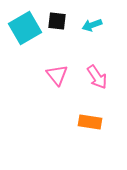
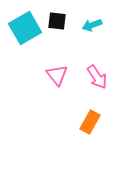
orange rectangle: rotated 70 degrees counterclockwise
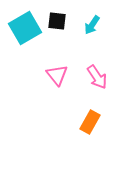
cyan arrow: rotated 36 degrees counterclockwise
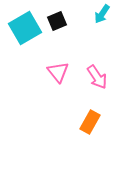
black square: rotated 30 degrees counterclockwise
cyan arrow: moved 10 px right, 11 px up
pink triangle: moved 1 px right, 3 px up
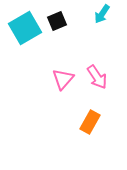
pink triangle: moved 5 px right, 7 px down; rotated 20 degrees clockwise
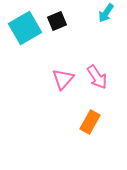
cyan arrow: moved 4 px right, 1 px up
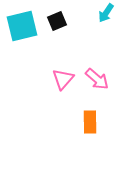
cyan square: moved 3 px left, 2 px up; rotated 16 degrees clockwise
pink arrow: moved 2 px down; rotated 15 degrees counterclockwise
orange rectangle: rotated 30 degrees counterclockwise
